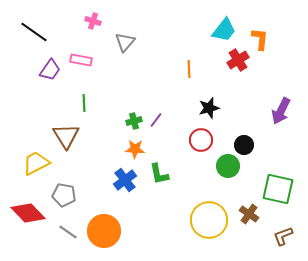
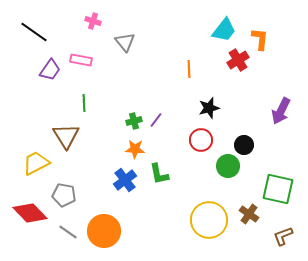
gray triangle: rotated 20 degrees counterclockwise
red diamond: moved 2 px right
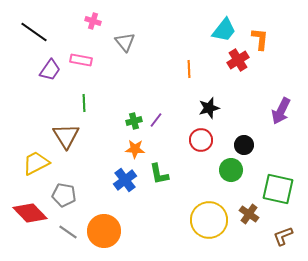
green circle: moved 3 px right, 4 px down
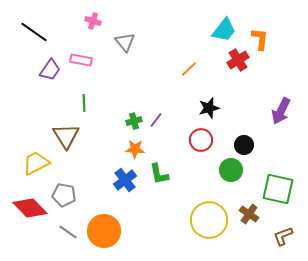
orange line: rotated 48 degrees clockwise
red diamond: moved 5 px up
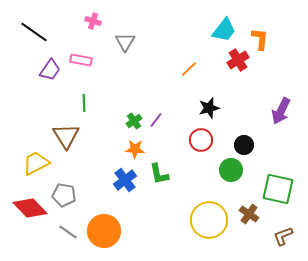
gray triangle: rotated 10 degrees clockwise
green cross: rotated 21 degrees counterclockwise
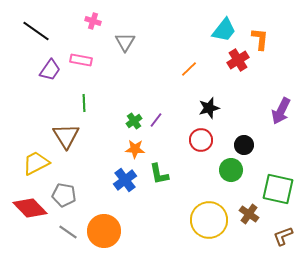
black line: moved 2 px right, 1 px up
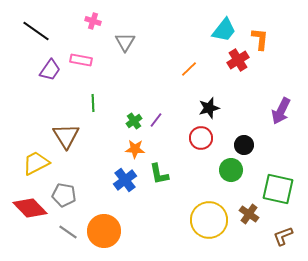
green line: moved 9 px right
red circle: moved 2 px up
